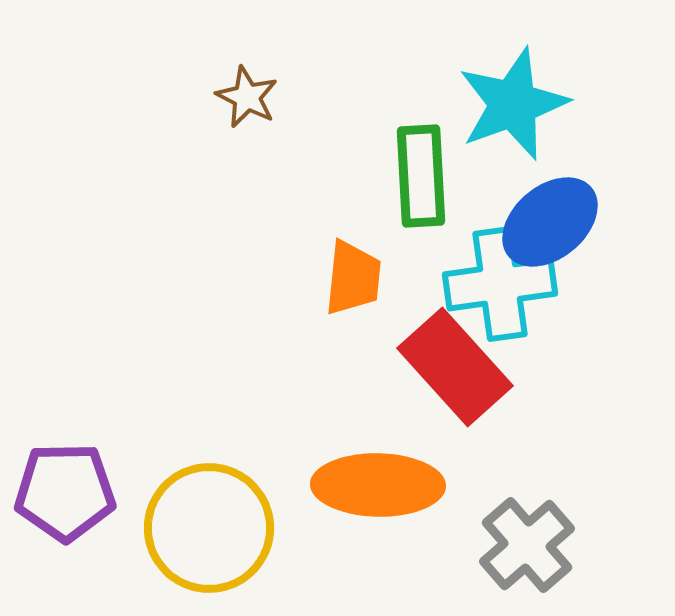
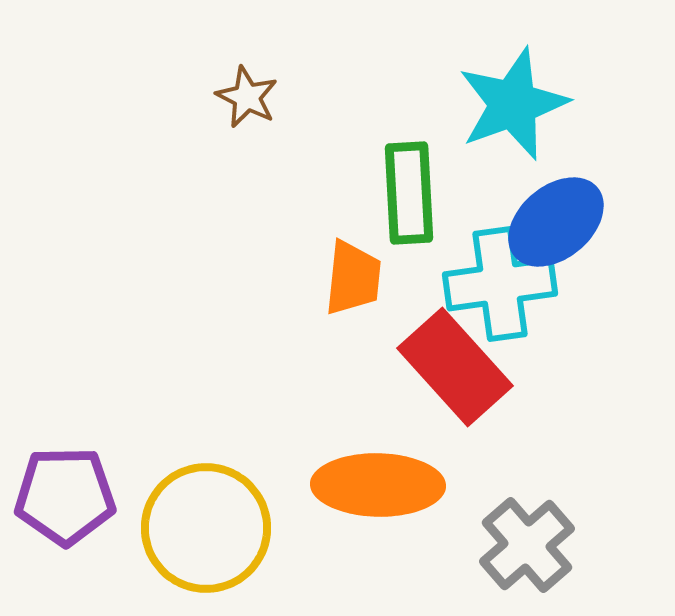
green rectangle: moved 12 px left, 17 px down
blue ellipse: moved 6 px right
purple pentagon: moved 4 px down
yellow circle: moved 3 px left
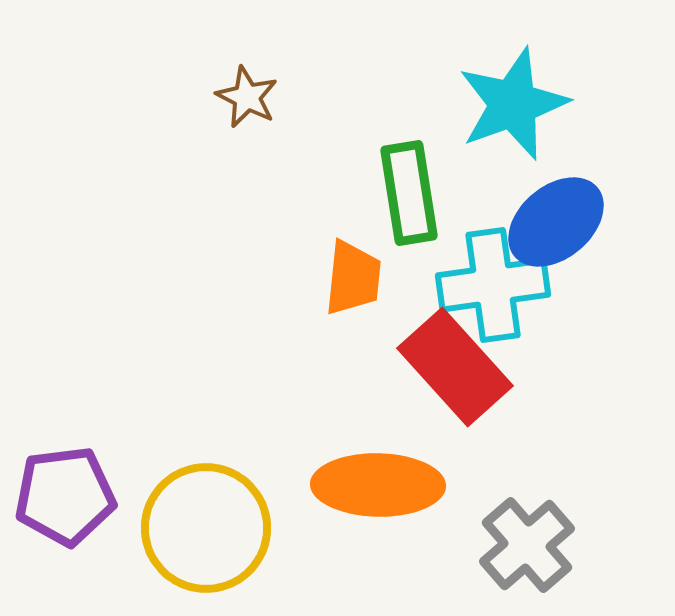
green rectangle: rotated 6 degrees counterclockwise
cyan cross: moved 7 px left, 1 px down
purple pentagon: rotated 6 degrees counterclockwise
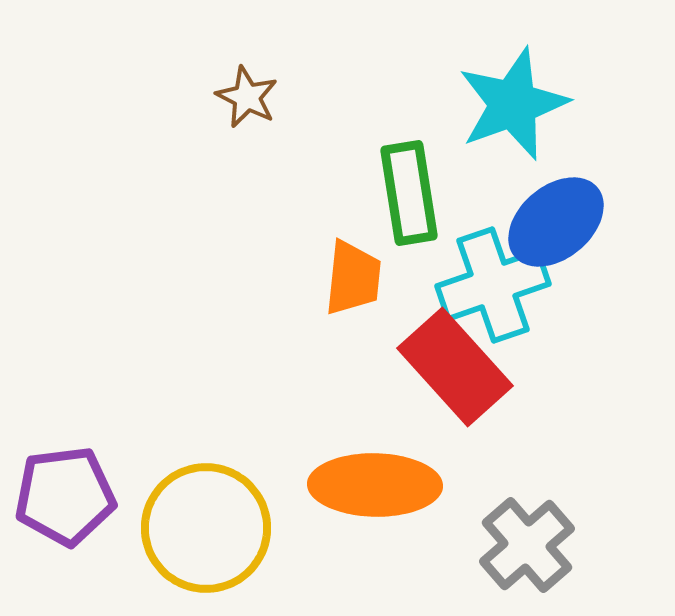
cyan cross: rotated 11 degrees counterclockwise
orange ellipse: moved 3 px left
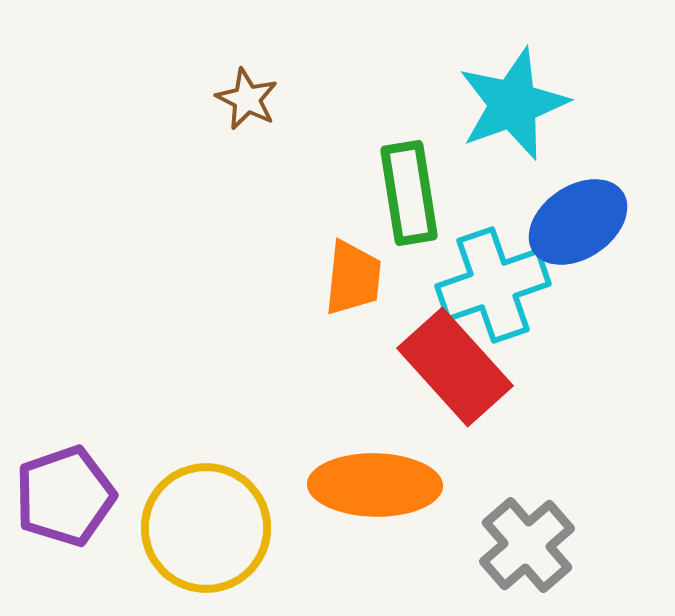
brown star: moved 2 px down
blue ellipse: moved 22 px right; rotated 6 degrees clockwise
purple pentagon: rotated 12 degrees counterclockwise
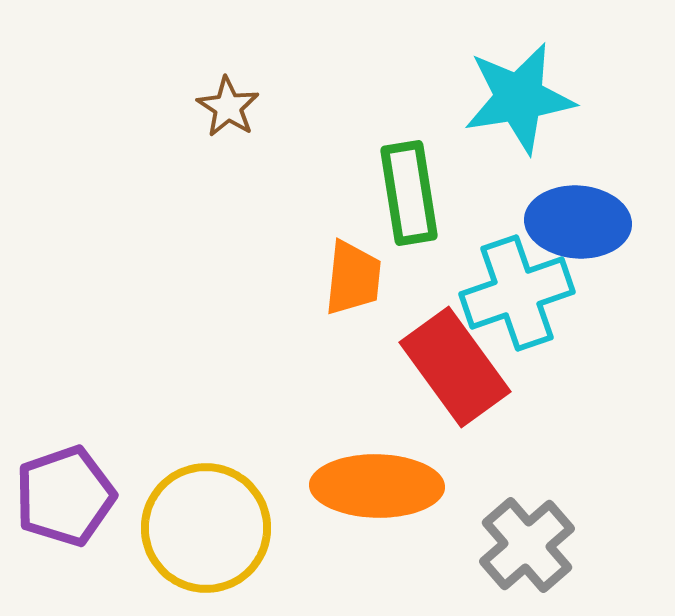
brown star: moved 19 px left, 8 px down; rotated 6 degrees clockwise
cyan star: moved 6 px right, 6 px up; rotated 11 degrees clockwise
blue ellipse: rotated 38 degrees clockwise
cyan cross: moved 24 px right, 8 px down
red rectangle: rotated 6 degrees clockwise
orange ellipse: moved 2 px right, 1 px down
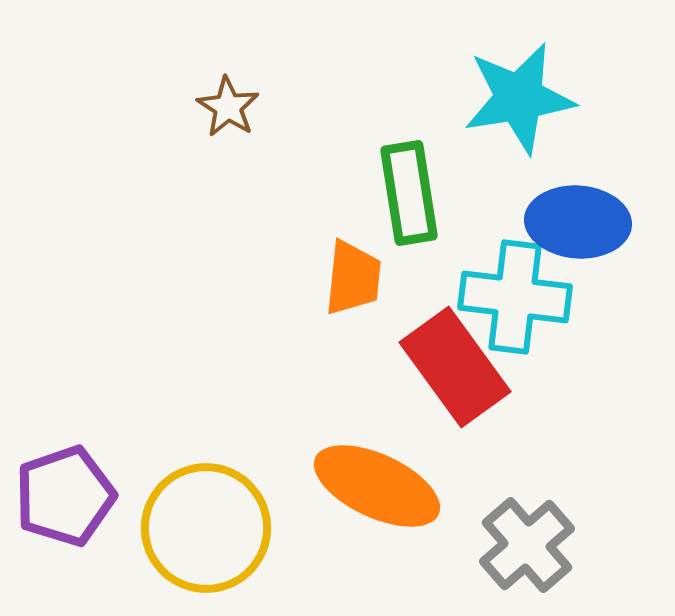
cyan cross: moved 2 px left, 4 px down; rotated 26 degrees clockwise
orange ellipse: rotated 24 degrees clockwise
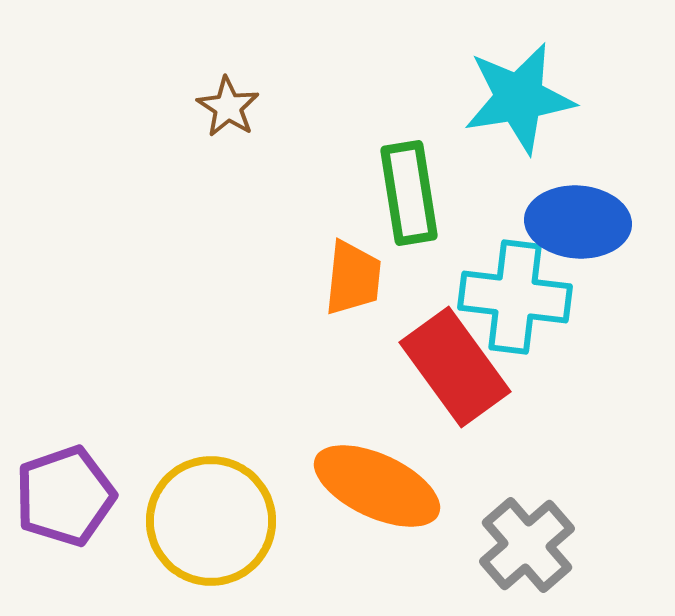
yellow circle: moved 5 px right, 7 px up
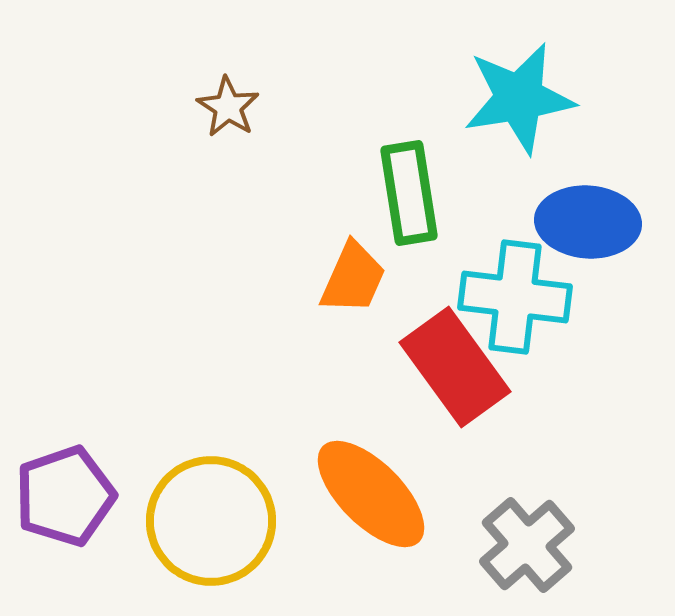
blue ellipse: moved 10 px right
orange trapezoid: rotated 18 degrees clockwise
orange ellipse: moved 6 px left, 8 px down; rotated 20 degrees clockwise
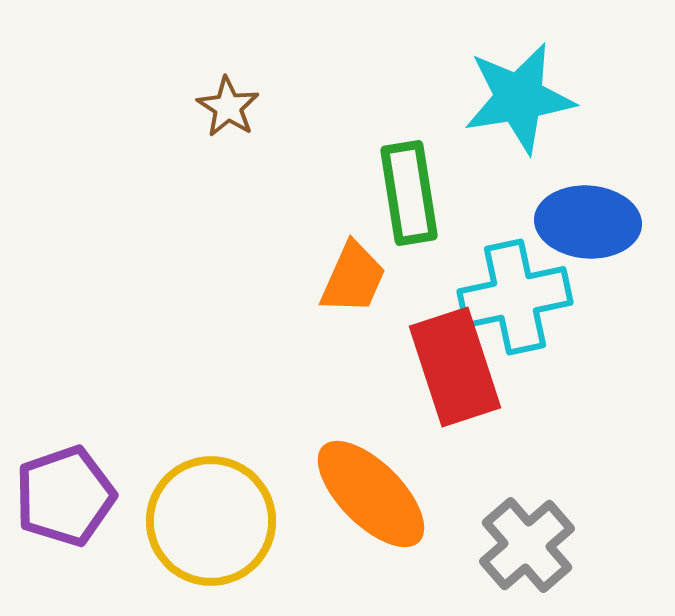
cyan cross: rotated 19 degrees counterclockwise
red rectangle: rotated 18 degrees clockwise
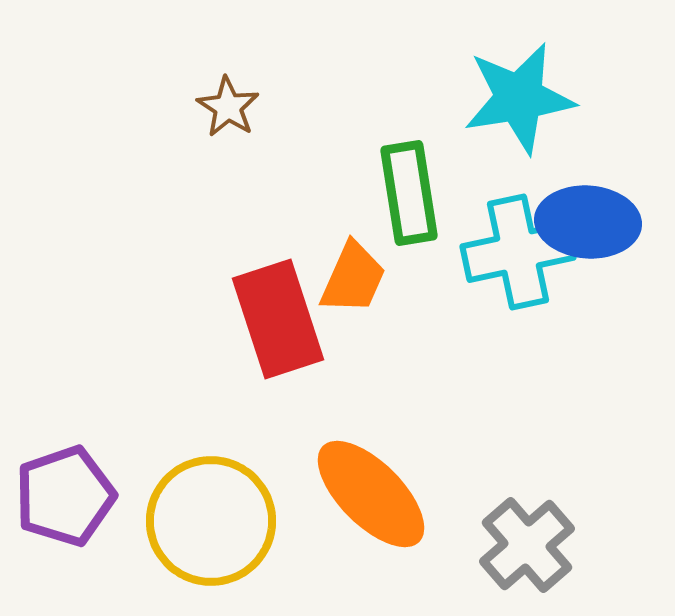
cyan cross: moved 3 px right, 45 px up
red rectangle: moved 177 px left, 48 px up
